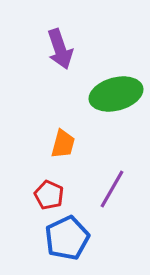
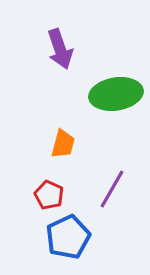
green ellipse: rotated 6 degrees clockwise
blue pentagon: moved 1 px right, 1 px up
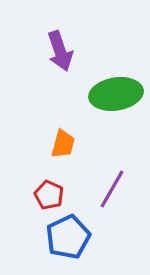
purple arrow: moved 2 px down
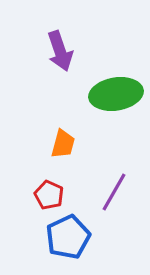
purple line: moved 2 px right, 3 px down
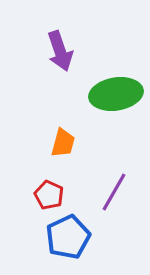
orange trapezoid: moved 1 px up
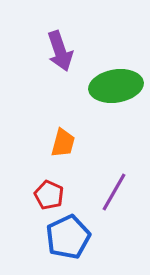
green ellipse: moved 8 px up
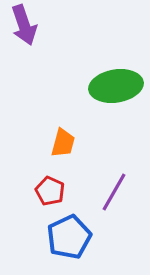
purple arrow: moved 36 px left, 26 px up
red pentagon: moved 1 px right, 4 px up
blue pentagon: moved 1 px right
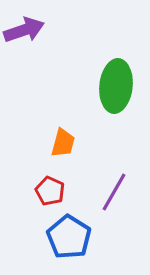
purple arrow: moved 5 px down; rotated 90 degrees counterclockwise
green ellipse: rotated 75 degrees counterclockwise
blue pentagon: rotated 15 degrees counterclockwise
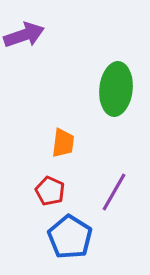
purple arrow: moved 5 px down
green ellipse: moved 3 px down
orange trapezoid: rotated 8 degrees counterclockwise
blue pentagon: moved 1 px right
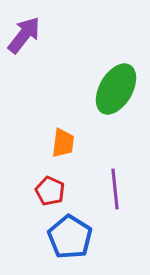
purple arrow: rotated 33 degrees counterclockwise
green ellipse: rotated 24 degrees clockwise
purple line: moved 1 px right, 3 px up; rotated 36 degrees counterclockwise
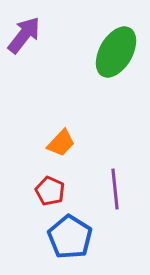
green ellipse: moved 37 px up
orange trapezoid: moved 2 px left; rotated 36 degrees clockwise
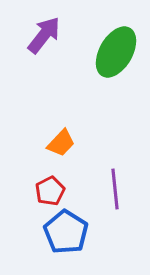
purple arrow: moved 20 px right
red pentagon: rotated 20 degrees clockwise
blue pentagon: moved 4 px left, 5 px up
